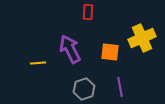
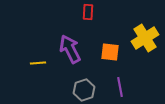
yellow cross: moved 3 px right; rotated 8 degrees counterclockwise
gray hexagon: moved 1 px down
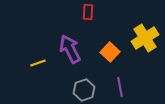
orange square: rotated 36 degrees clockwise
yellow line: rotated 14 degrees counterclockwise
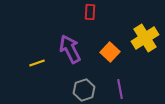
red rectangle: moved 2 px right
yellow line: moved 1 px left
purple line: moved 2 px down
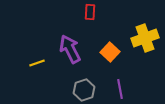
yellow cross: rotated 12 degrees clockwise
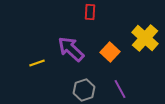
yellow cross: rotated 28 degrees counterclockwise
purple arrow: moved 1 px right; rotated 20 degrees counterclockwise
purple line: rotated 18 degrees counterclockwise
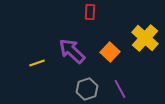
purple arrow: moved 1 px right, 2 px down
gray hexagon: moved 3 px right, 1 px up
